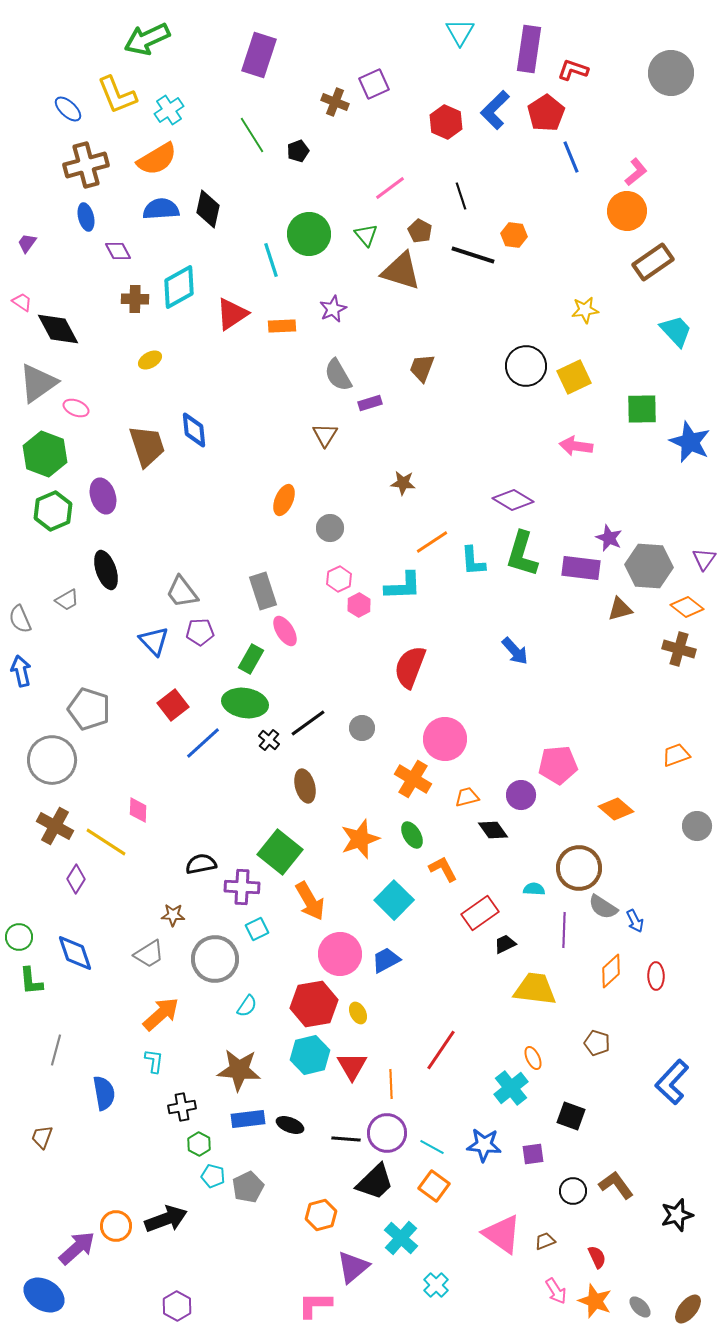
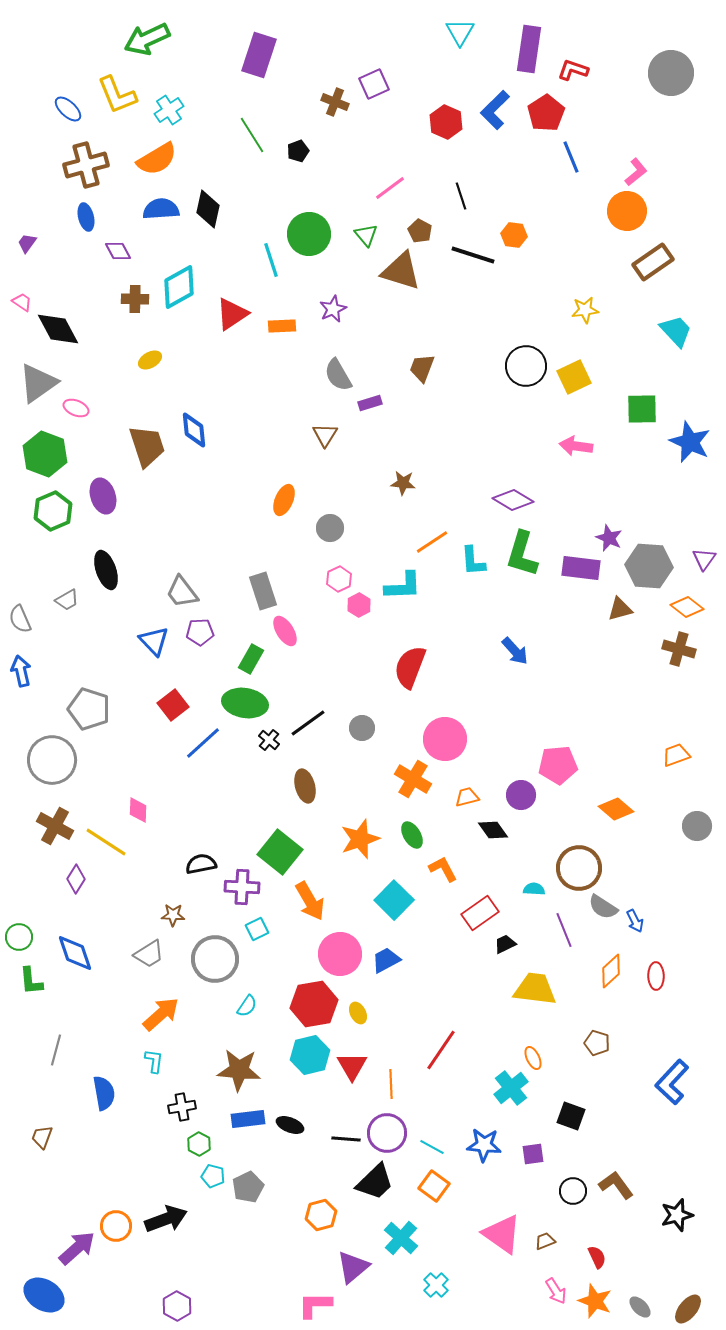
purple line at (564, 930): rotated 24 degrees counterclockwise
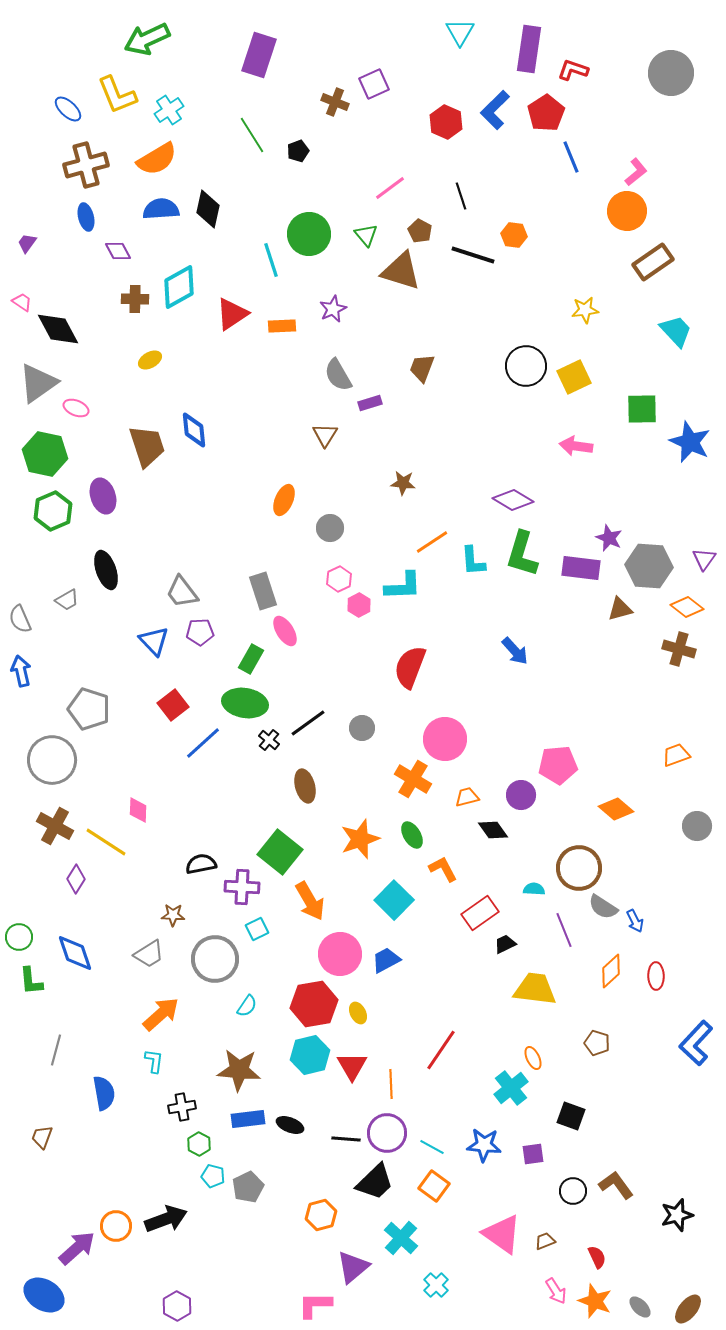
green hexagon at (45, 454): rotated 9 degrees counterclockwise
blue L-shape at (672, 1082): moved 24 px right, 39 px up
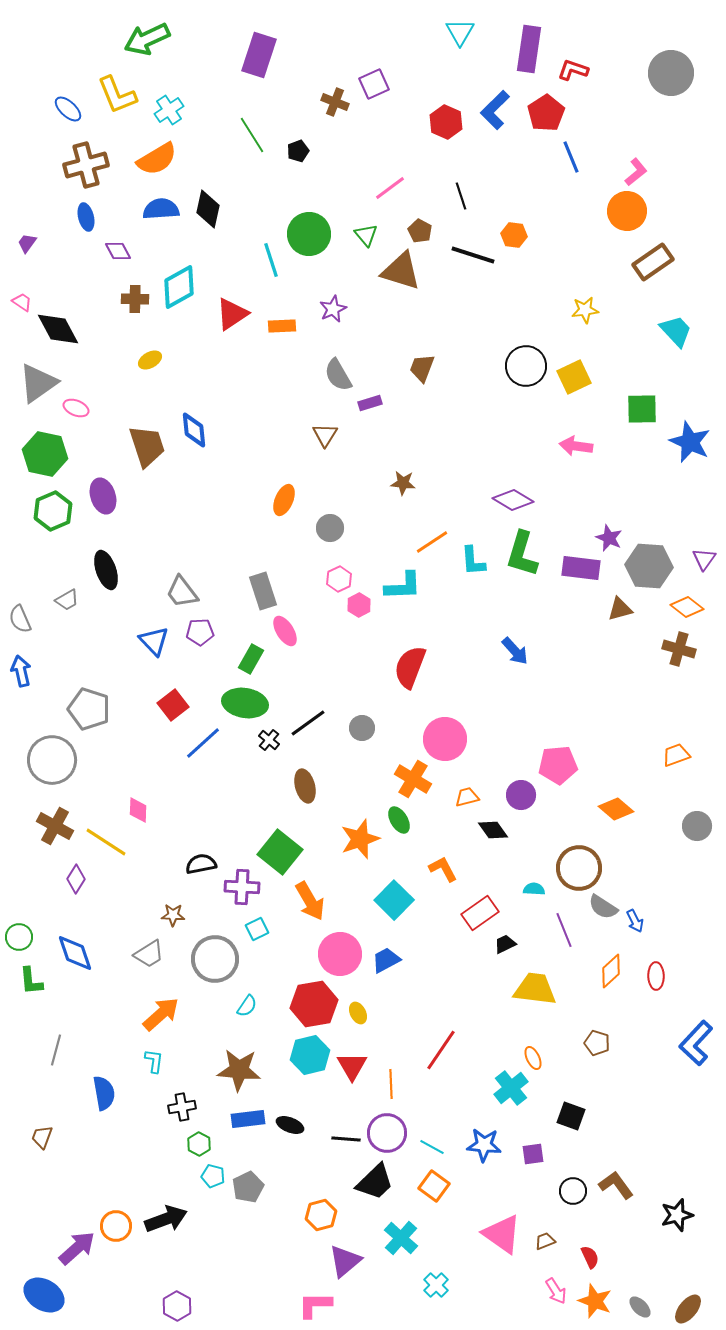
green ellipse at (412, 835): moved 13 px left, 15 px up
red semicircle at (597, 1257): moved 7 px left
purple triangle at (353, 1267): moved 8 px left, 6 px up
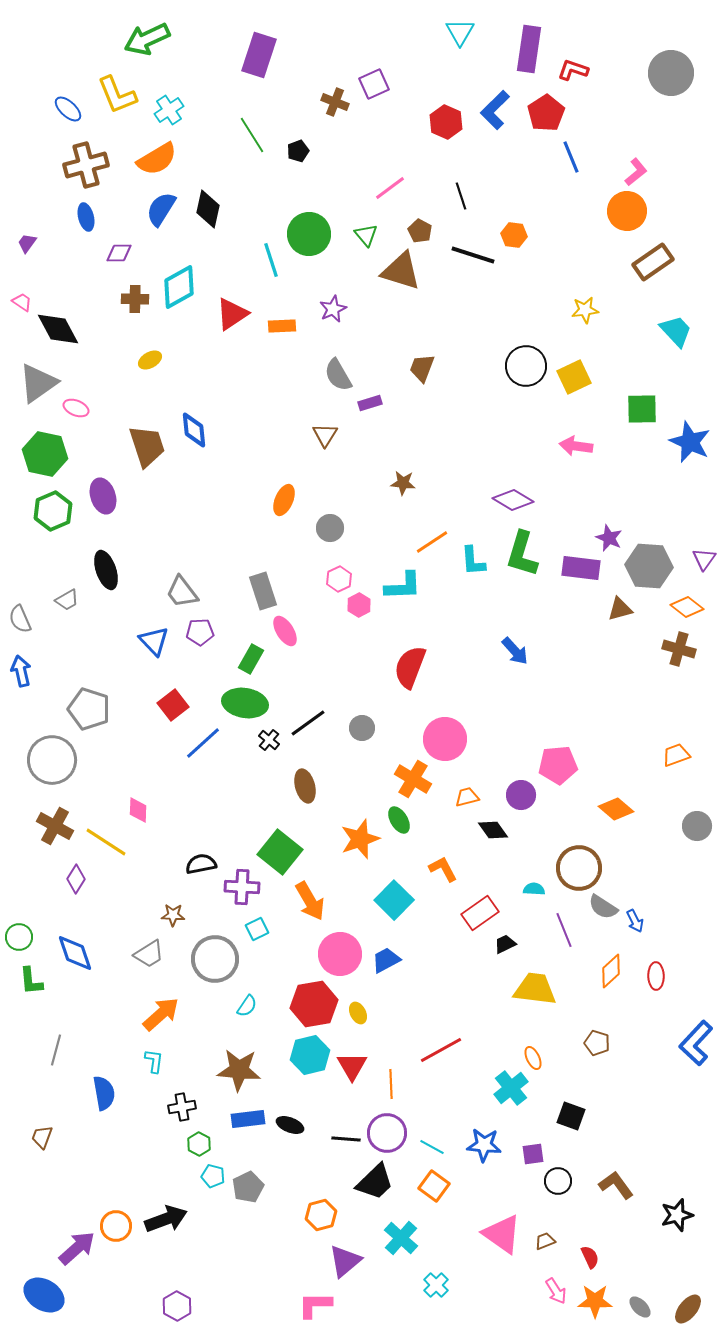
blue semicircle at (161, 209): rotated 54 degrees counterclockwise
purple diamond at (118, 251): moved 1 px right, 2 px down; rotated 64 degrees counterclockwise
red line at (441, 1050): rotated 27 degrees clockwise
black circle at (573, 1191): moved 15 px left, 10 px up
orange star at (595, 1301): rotated 20 degrees counterclockwise
